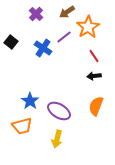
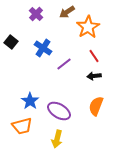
purple line: moved 27 px down
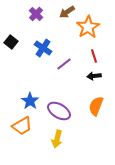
red line: rotated 16 degrees clockwise
orange trapezoid: rotated 15 degrees counterclockwise
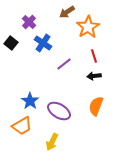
purple cross: moved 7 px left, 8 px down
black square: moved 1 px down
blue cross: moved 5 px up
yellow arrow: moved 5 px left, 3 px down; rotated 12 degrees clockwise
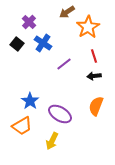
black square: moved 6 px right, 1 px down
purple ellipse: moved 1 px right, 3 px down
yellow arrow: moved 1 px up
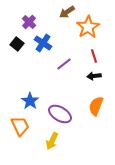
orange trapezoid: moved 2 px left; rotated 85 degrees counterclockwise
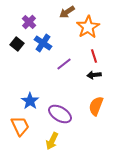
black arrow: moved 1 px up
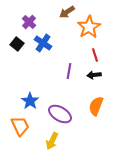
orange star: moved 1 px right
red line: moved 1 px right, 1 px up
purple line: moved 5 px right, 7 px down; rotated 42 degrees counterclockwise
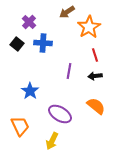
blue cross: rotated 30 degrees counterclockwise
black arrow: moved 1 px right, 1 px down
blue star: moved 10 px up
orange semicircle: rotated 108 degrees clockwise
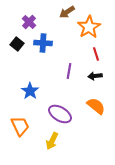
red line: moved 1 px right, 1 px up
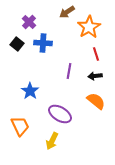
orange semicircle: moved 5 px up
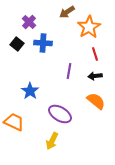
red line: moved 1 px left
orange trapezoid: moved 6 px left, 4 px up; rotated 40 degrees counterclockwise
